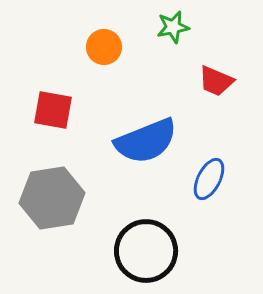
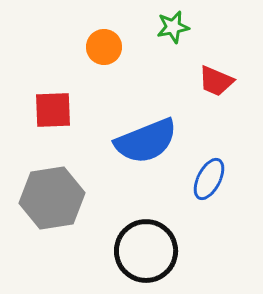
red square: rotated 12 degrees counterclockwise
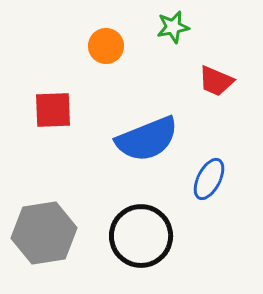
orange circle: moved 2 px right, 1 px up
blue semicircle: moved 1 px right, 2 px up
gray hexagon: moved 8 px left, 35 px down
black circle: moved 5 px left, 15 px up
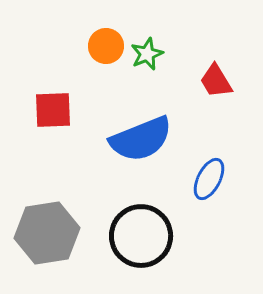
green star: moved 26 px left, 27 px down; rotated 12 degrees counterclockwise
red trapezoid: rotated 36 degrees clockwise
blue semicircle: moved 6 px left
gray hexagon: moved 3 px right
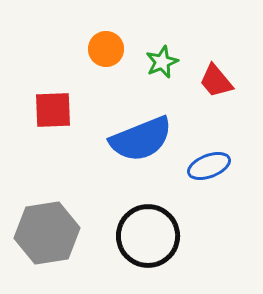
orange circle: moved 3 px down
green star: moved 15 px right, 8 px down
red trapezoid: rotated 9 degrees counterclockwise
blue ellipse: moved 13 px up; rotated 42 degrees clockwise
black circle: moved 7 px right
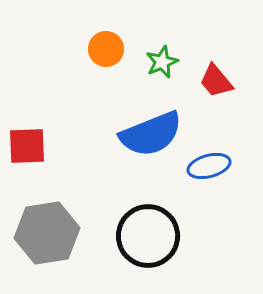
red square: moved 26 px left, 36 px down
blue semicircle: moved 10 px right, 5 px up
blue ellipse: rotated 6 degrees clockwise
